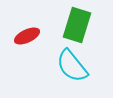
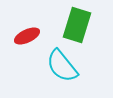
cyan semicircle: moved 10 px left
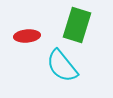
red ellipse: rotated 20 degrees clockwise
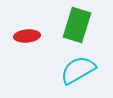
cyan semicircle: moved 16 px right, 4 px down; rotated 99 degrees clockwise
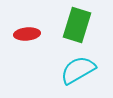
red ellipse: moved 2 px up
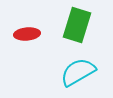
cyan semicircle: moved 2 px down
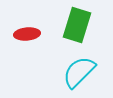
cyan semicircle: moved 1 px right; rotated 15 degrees counterclockwise
